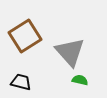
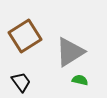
gray triangle: rotated 40 degrees clockwise
black trapezoid: rotated 40 degrees clockwise
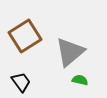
gray triangle: rotated 8 degrees counterclockwise
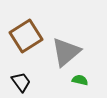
brown square: moved 1 px right
gray triangle: moved 4 px left
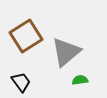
green semicircle: rotated 21 degrees counterclockwise
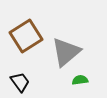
black trapezoid: moved 1 px left
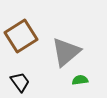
brown square: moved 5 px left
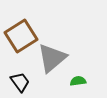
gray triangle: moved 14 px left, 6 px down
green semicircle: moved 2 px left, 1 px down
